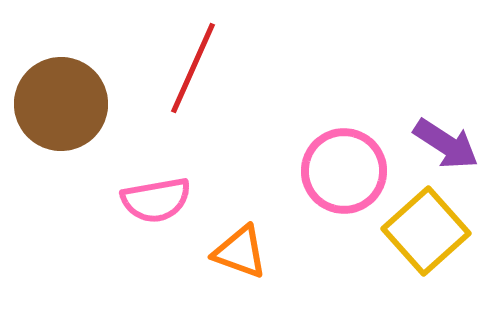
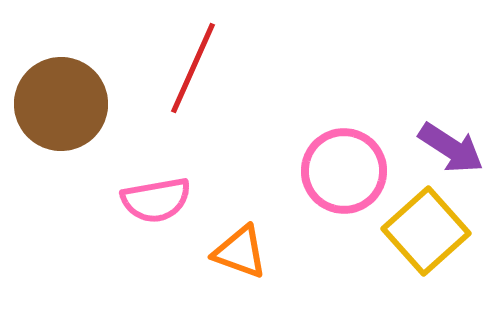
purple arrow: moved 5 px right, 4 px down
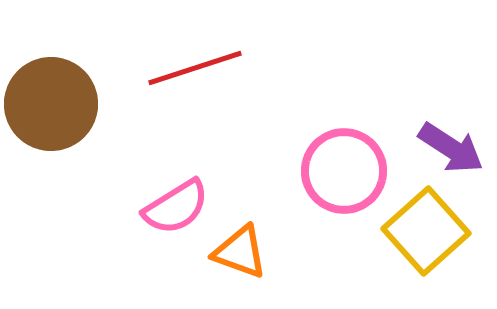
red line: moved 2 px right; rotated 48 degrees clockwise
brown circle: moved 10 px left
pink semicircle: moved 20 px right, 7 px down; rotated 22 degrees counterclockwise
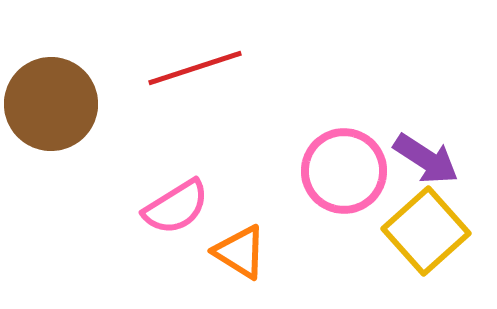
purple arrow: moved 25 px left, 11 px down
orange triangle: rotated 12 degrees clockwise
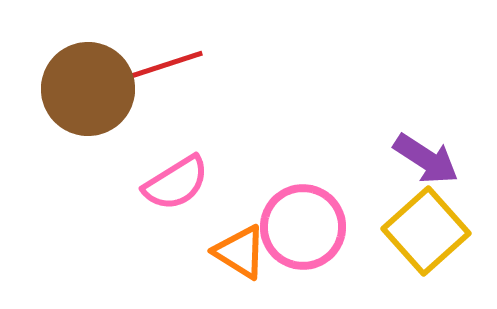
red line: moved 39 px left
brown circle: moved 37 px right, 15 px up
pink circle: moved 41 px left, 56 px down
pink semicircle: moved 24 px up
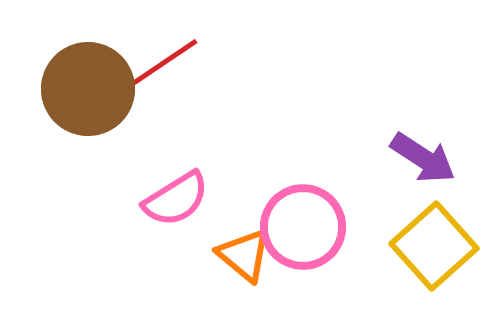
red line: rotated 16 degrees counterclockwise
purple arrow: moved 3 px left, 1 px up
pink semicircle: moved 16 px down
yellow square: moved 8 px right, 15 px down
orange triangle: moved 4 px right, 3 px down; rotated 8 degrees clockwise
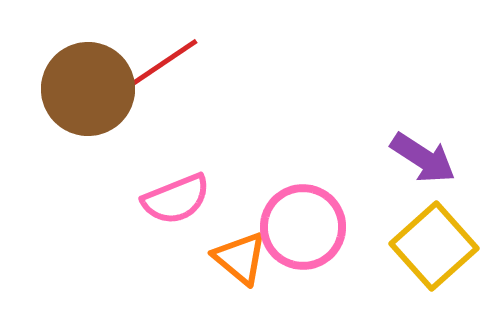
pink semicircle: rotated 10 degrees clockwise
orange triangle: moved 4 px left, 3 px down
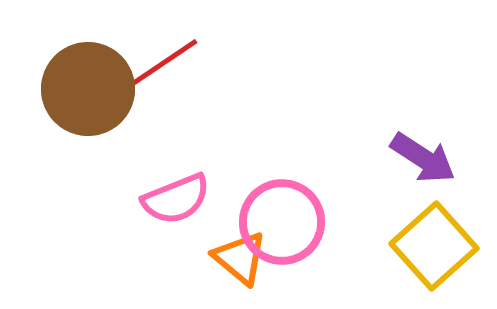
pink circle: moved 21 px left, 5 px up
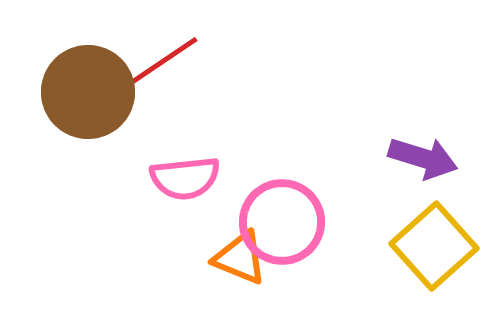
red line: moved 2 px up
brown circle: moved 3 px down
purple arrow: rotated 16 degrees counterclockwise
pink semicircle: moved 9 px right, 21 px up; rotated 16 degrees clockwise
orange triangle: rotated 18 degrees counterclockwise
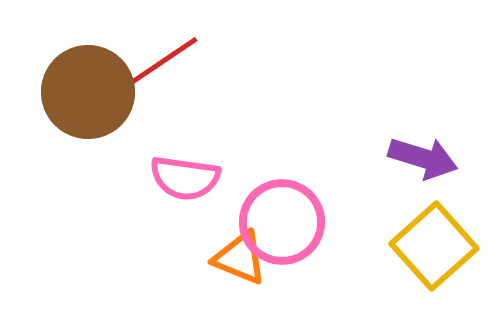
pink semicircle: rotated 14 degrees clockwise
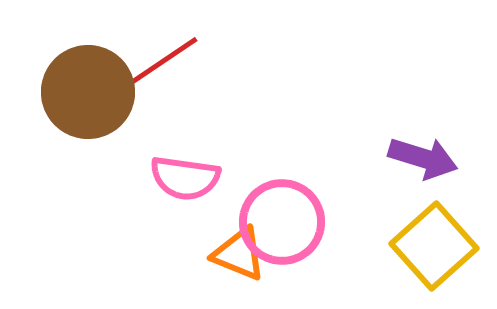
orange triangle: moved 1 px left, 4 px up
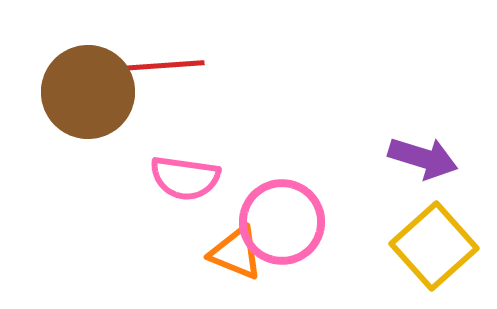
red line: rotated 30 degrees clockwise
orange triangle: moved 3 px left, 1 px up
